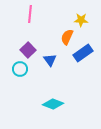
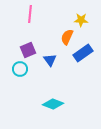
purple square: rotated 21 degrees clockwise
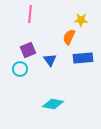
orange semicircle: moved 2 px right
blue rectangle: moved 5 px down; rotated 30 degrees clockwise
cyan diamond: rotated 10 degrees counterclockwise
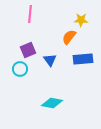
orange semicircle: rotated 14 degrees clockwise
blue rectangle: moved 1 px down
cyan diamond: moved 1 px left, 1 px up
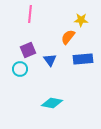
orange semicircle: moved 1 px left
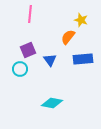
yellow star: rotated 16 degrees clockwise
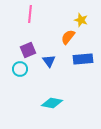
blue triangle: moved 1 px left, 1 px down
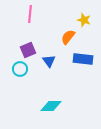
yellow star: moved 3 px right
blue rectangle: rotated 12 degrees clockwise
cyan diamond: moved 1 px left, 3 px down; rotated 10 degrees counterclockwise
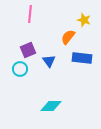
blue rectangle: moved 1 px left, 1 px up
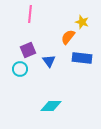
yellow star: moved 2 px left, 2 px down
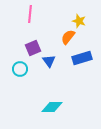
yellow star: moved 3 px left, 1 px up
purple square: moved 5 px right, 2 px up
blue rectangle: rotated 24 degrees counterclockwise
cyan diamond: moved 1 px right, 1 px down
